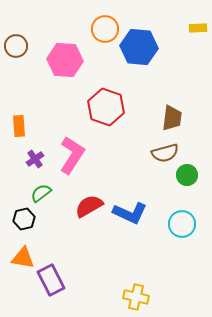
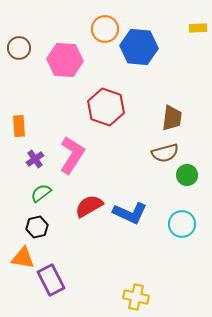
brown circle: moved 3 px right, 2 px down
black hexagon: moved 13 px right, 8 px down
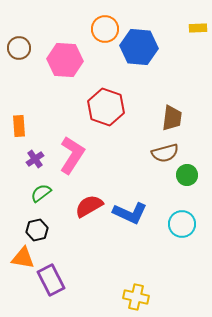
black hexagon: moved 3 px down
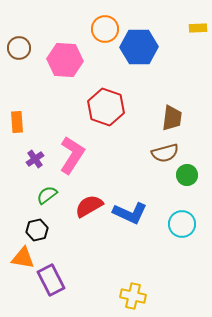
blue hexagon: rotated 6 degrees counterclockwise
orange rectangle: moved 2 px left, 4 px up
green semicircle: moved 6 px right, 2 px down
yellow cross: moved 3 px left, 1 px up
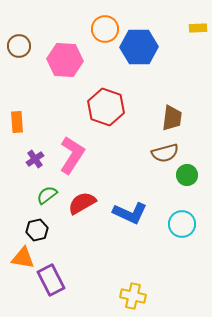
brown circle: moved 2 px up
red semicircle: moved 7 px left, 3 px up
